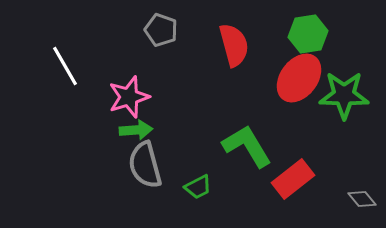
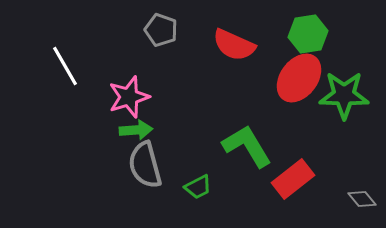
red semicircle: rotated 129 degrees clockwise
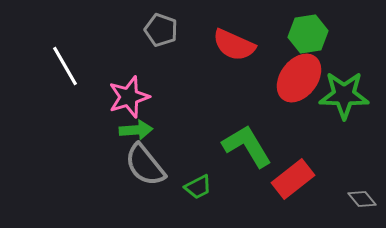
gray semicircle: rotated 24 degrees counterclockwise
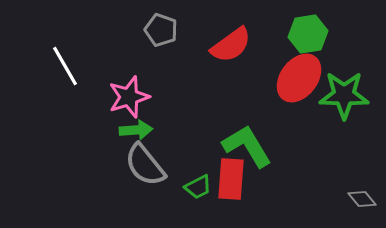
red semicircle: moved 3 px left; rotated 60 degrees counterclockwise
red rectangle: moved 62 px left; rotated 48 degrees counterclockwise
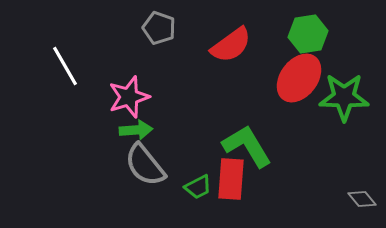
gray pentagon: moved 2 px left, 2 px up
green star: moved 2 px down
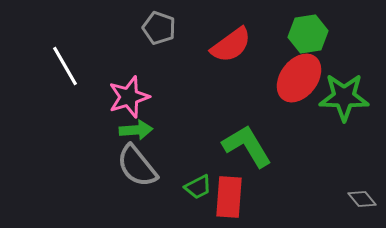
gray semicircle: moved 8 px left, 1 px down
red rectangle: moved 2 px left, 18 px down
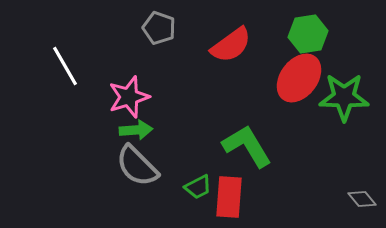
gray semicircle: rotated 6 degrees counterclockwise
